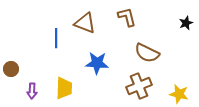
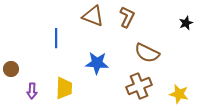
brown L-shape: rotated 40 degrees clockwise
brown triangle: moved 8 px right, 7 px up
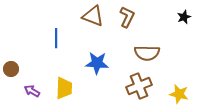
black star: moved 2 px left, 6 px up
brown semicircle: rotated 25 degrees counterclockwise
purple arrow: rotated 119 degrees clockwise
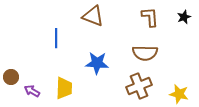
brown L-shape: moved 23 px right; rotated 30 degrees counterclockwise
brown semicircle: moved 2 px left
brown circle: moved 8 px down
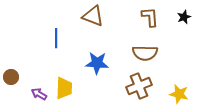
purple arrow: moved 7 px right, 3 px down
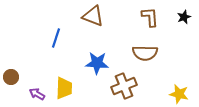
blue line: rotated 18 degrees clockwise
brown cross: moved 15 px left
purple arrow: moved 2 px left
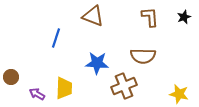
brown semicircle: moved 2 px left, 3 px down
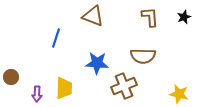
purple arrow: rotated 119 degrees counterclockwise
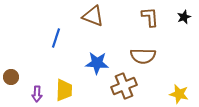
yellow trapezoid: moved 2 px down
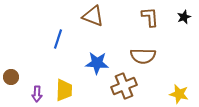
blue line: moved 2 px right, 1 px down
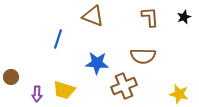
yellow trapezoid: rotated 105 degrees clockwise
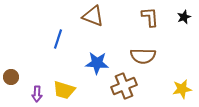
yellow star: moved 3 px right, 5 px up; rotated 24 degrees counterclockwise
